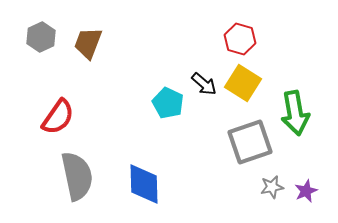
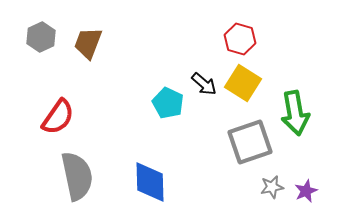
blue diamond: moved 6 px right, 2 px up
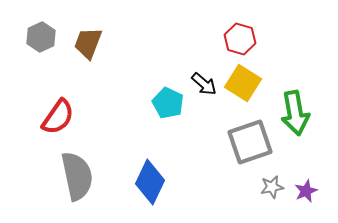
blue diamond: rotated 27 degrees clockwise
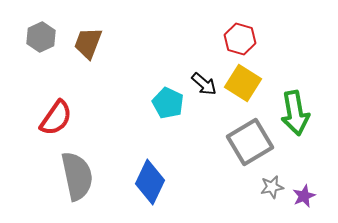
red semicircle: moved 2 px left, 1 px down
gray square: rotated 12 degrees counterclockwise
purple star: moved 2 px left, 5 px down
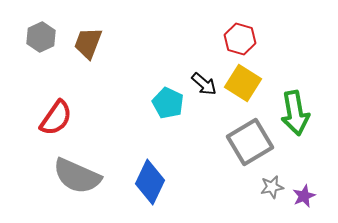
gray semicircle: rotated 126 degrees clockwise
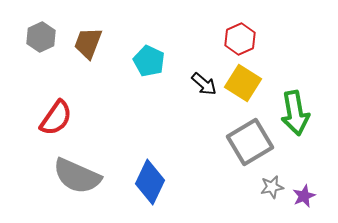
red hexagon: rotated 20 degrees clockwise
cyan pentagon: moved 19 px left, 42 px up
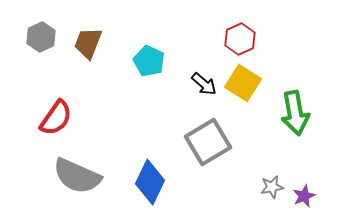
gray square: moved 42 px left
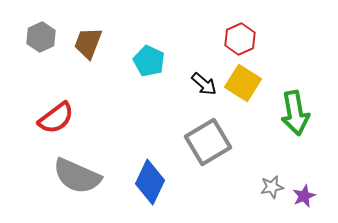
red semicircle: rotated 18 degrees clockwise
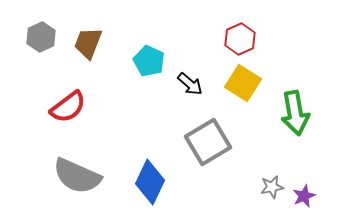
black arrow: moved 14 px left
red semicircle: moved 12 px right, 11 px up
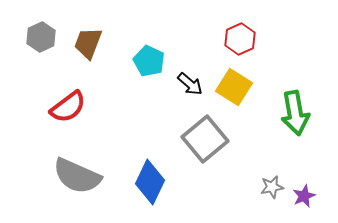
yellow square: moved 9 px left, 4 px down
gray square: moved 3 px left, 3 px up; rotated 9 degrees counterclockwise
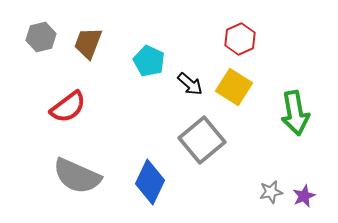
gray hexagon: rotated 12 degrees clockwise
gray square: moved 3 px left, 1 px down
gray star: moved 1 px left, 5 px down
